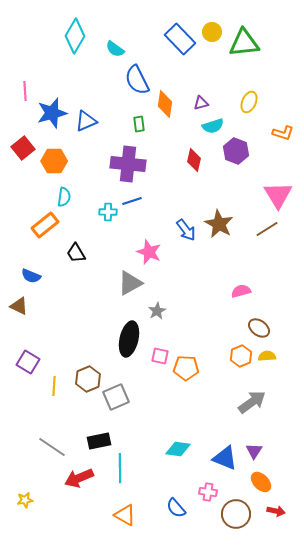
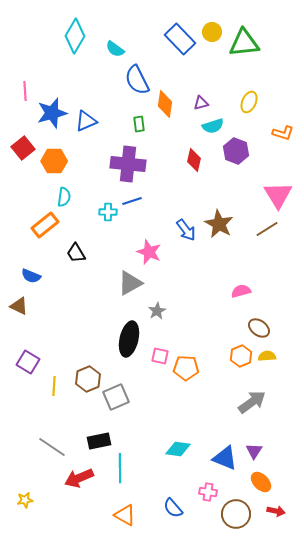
blue semicircle at (176, 508): moved 3 px left
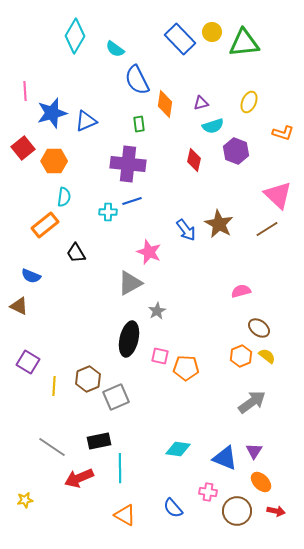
pink triangle at (278, 195): rotated 16 degrees counterclockwise
yellow semicircle at (267, 356): rotated 42 degrees clockwise
brown circle at (236, 514): moved 1 px right, 3 px up
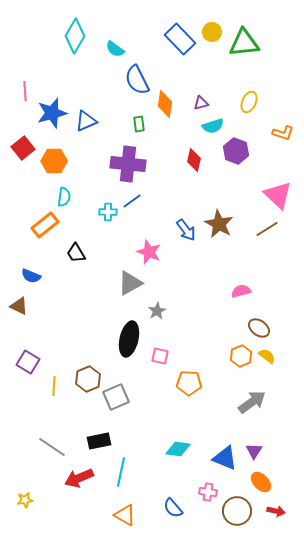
blue line at (132, 201): rotated 18 degrees counterclockwise
orange pentagon at (186, 368): moved 3 px right, 15 px down
cyan line at (120, 468): moved 1 px right, 4 px down; rotated 12 degrees clockwise
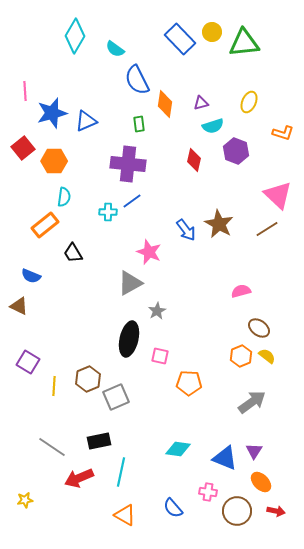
black trapezoid at (76, 253): moved 3 px left
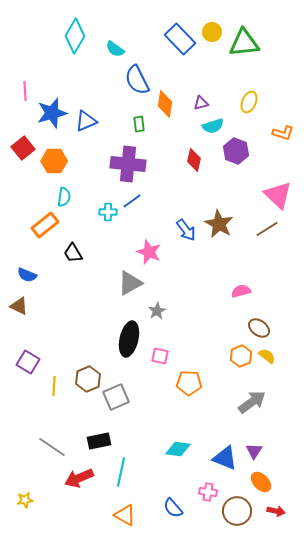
blue semicircle at (31, 276): moved 4 px left, 1 px up
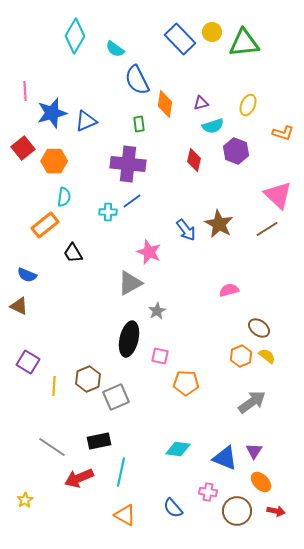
yellow ellipse at (249, 102): moved 1 px left, 3 px down
pink semicircle at (241, 291): moved 12 px left, 1 px up
orange pentagon at (189, 383): moved 3 px left
yellow star at (25, 500): rotated 21 degrees counterclockwise
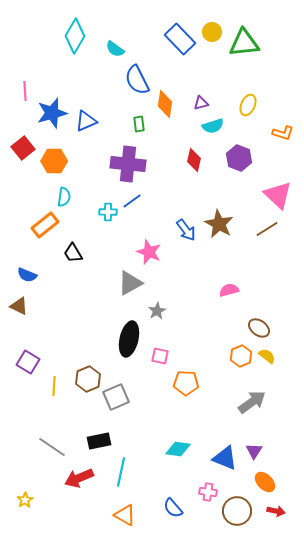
purple hexagon at (236, 151): moved 3 px right, 7 px down
orange ellipse at (261, 482): moved 4 px right
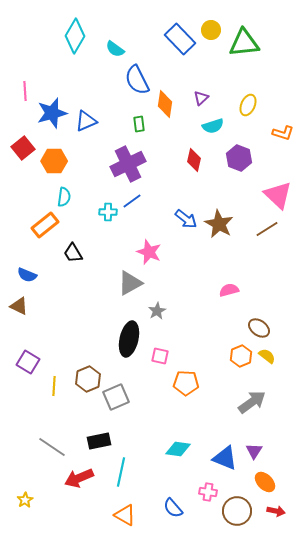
yellow circle at (212, 32): moved 1 px left, 2 px up
purple triangle at (201, 103): moved 5 px up; rotated 28 degrees counterclockwise
purple cross at (128, 164): rotated 32 degrees counterclockwise
blue arrow at (186, 230): moved 11 px up; rotated 15 degrees counterclockwise
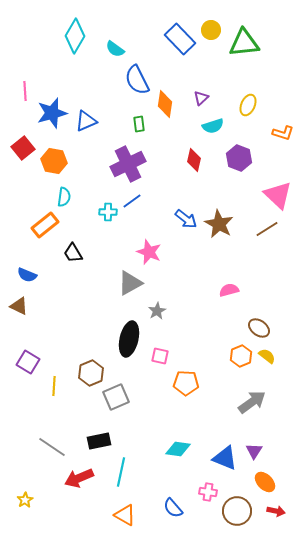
orange hexagon at (54, 161): rotated 10 degrees clockwise
brown hexagon at (88, 379): moved 3 px right, 6 px up
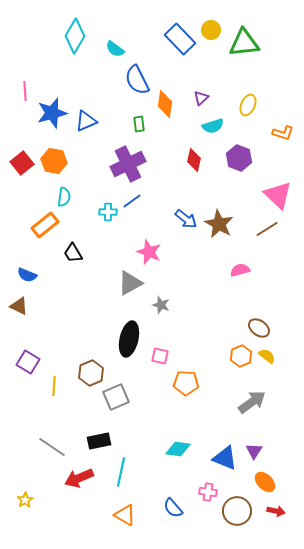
red square at (23, 148): moved 1 px left, 15 px down
pink semicircle at (229, 290): moved 11 px right, 20 px up
gray star at (157, 311): moved 4 px right, 6 px up; rotated 24 degrees counterclockwise
